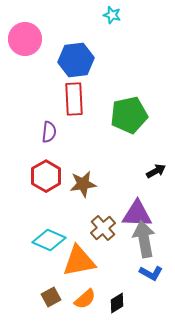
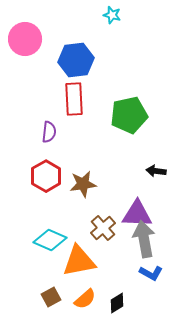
black arrow: rotated 144 degrees counterclockwise
cyan diamond: moved 1 px right
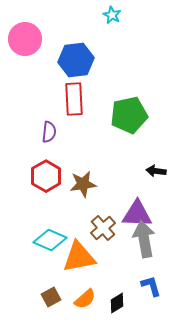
cyan star: rotated 12 degrees clockwise
orange triangle: moved 4 px up
blue L-shape: moved 13 px down; rotated 135 degrees counterclockwise
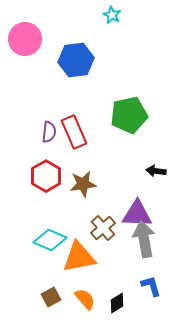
red rectangle: moved 33 px down; rotated 20 degrees counterclockwise
orange semicircle: rotated 90 degrees counterclockwise
